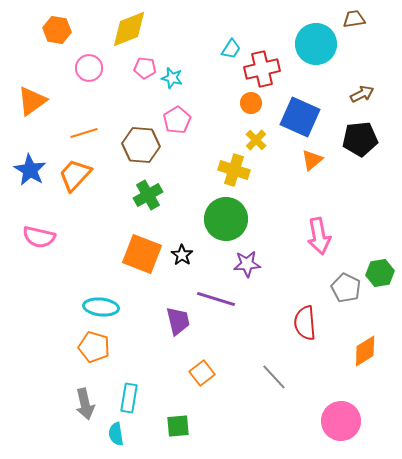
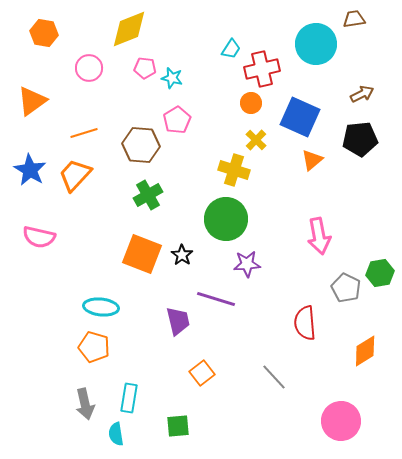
orange hexagon at (57, 30): moved 13 px left, 3 px down
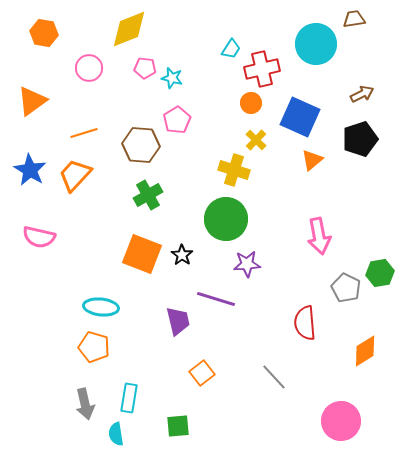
black pentagon at (360, 139): rotated 12 degrees counterclockwise
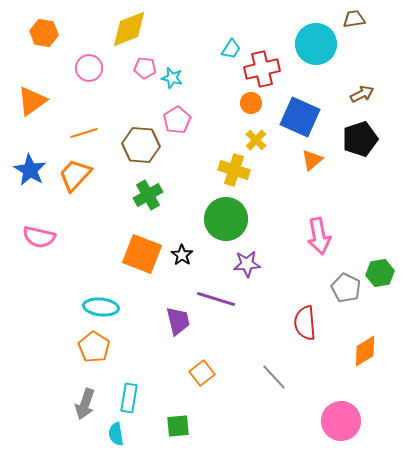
orange pentagon at (94, 347): rotated 16 degrees clockwise
gray arrow at (85, 404): rotated 32 degrees clockwise
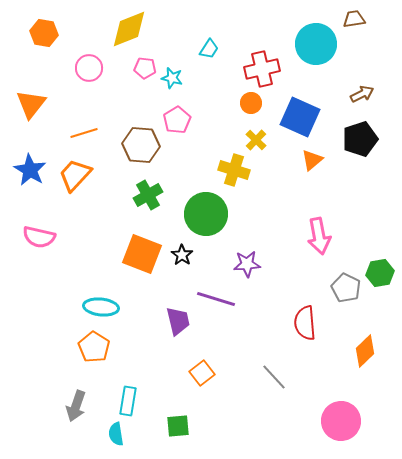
cyan trapezoid at (231, 49): moved 22 px left
orange triangle at (32, 101): moved 1 px left, 3 px down; rotated 16 degrees counterclockwise
green circle at (226, 219): moved 20 px left, 5 px up
orange diamond at (365, 351): rotated 12 degrees counterclockwise
cyan rectangle at (129, 398): moved 1 px left, 3 px down
gray arrow at (85, 404): moved 9 px left, 2 px down
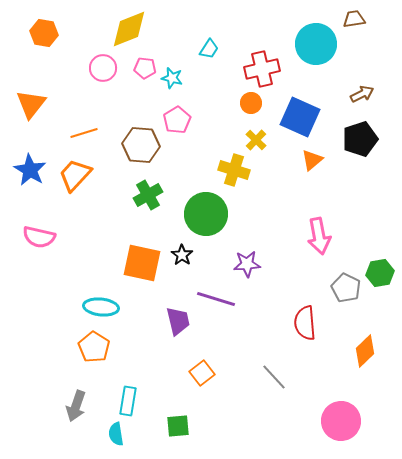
pink circle at (89, 68): moved 14 px right
orange square at (142, 254): moved 9 px down; rotated 9 degrees counterclockwise
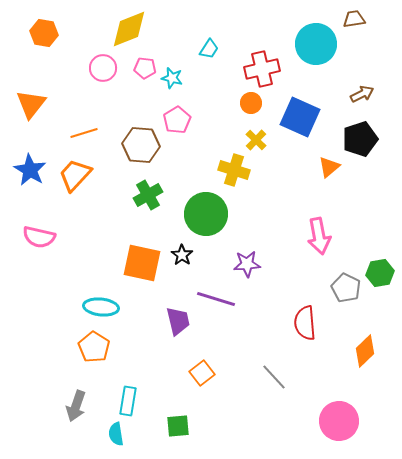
orange triangle at (312, 160): moved 17 px right, 7 px down
pink circle at (341, 421): moved 2 px left
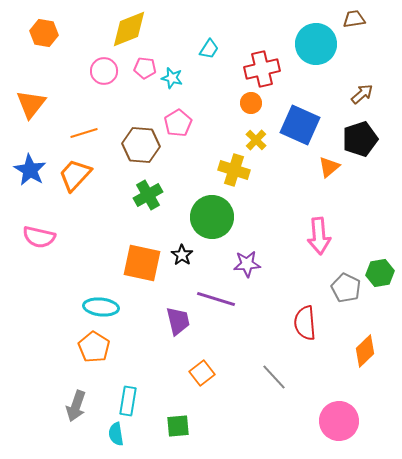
pink circle at (103, 68): moved 1 px right, 3 px down
brown arrow at (362, 94): rotated 15 degrees counterclockwise
blue square at (300, 117): moved 8 px down
pink pentagon at (177, 120): moved 1 px right, 3 px down
green circle at (206, 214): moved 6 px right, 3 px down
pink arrow at (319, 236): rotated 6 degrees clockwise
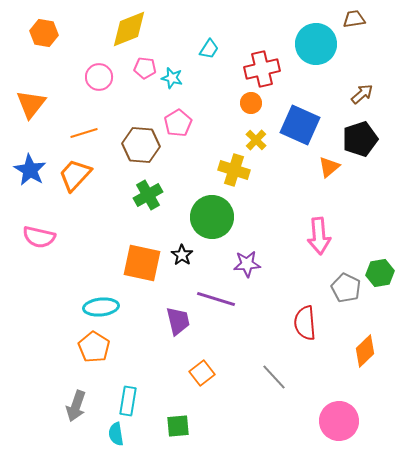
pink circle at (104, 71): moved 5 px left, 6 px down
cyan ellipse at (101, 307): rotated 12 degrees counterclockwise
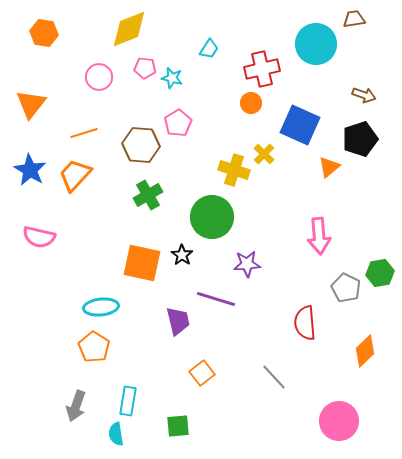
brown arrow at (362, 94): moved 2 px right, 1 px down; rotated 60 degrees clockwise
yellow cross at (256, 140): moved 8 px right, 14 px down
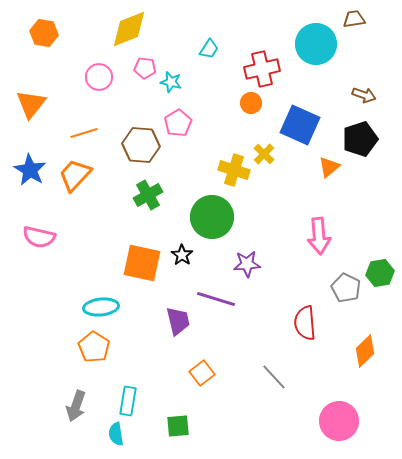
cyan star at (172, 78): moved 1 px left, 4 px down
